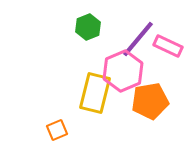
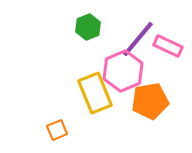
yellow rectangle: rotated 36 degrees counterclockwise
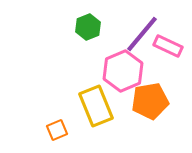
purple line: moved 4 px right, 5 px up
yellow rectangle: moved 1 px right, 13 px down
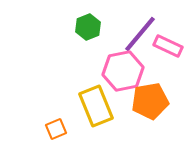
purple line: moved 2 px left
pink hexagon: rotated 12 degrees clockwise
orange square: moved 1 px left, 1 px up
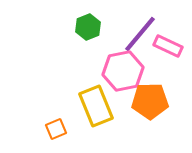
orange pentagon: rotated 9 degrees clockwise
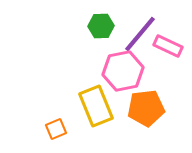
green hexagon: moved 13 px right, 1 px up; rotated 20 degrees clockwise
orange pentagon: moved 4 px left, 7 px down; rotated 6 degrees counterclockwise
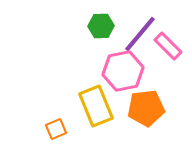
pink rectangle: rotated 20 degrees clockwise
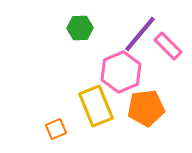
green hexagon: moved 21 px left, 2 px down
pink hexagon: moved 2 px left, 1 px down; rotated 12 degrees counterclockwise
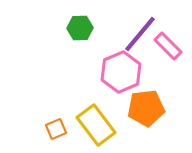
yellow rectangle: moved 19 px down; rotated 15 degrees counterclockwise
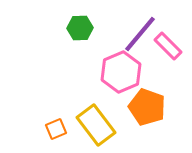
orange pentagon: moved 1 px right, 1 px up; rotated 27 degrees clockwise
